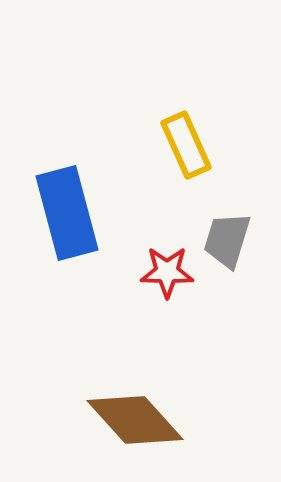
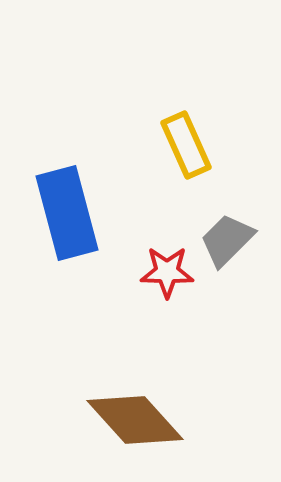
gray trapezoid: rotated 28 degrees clockwise
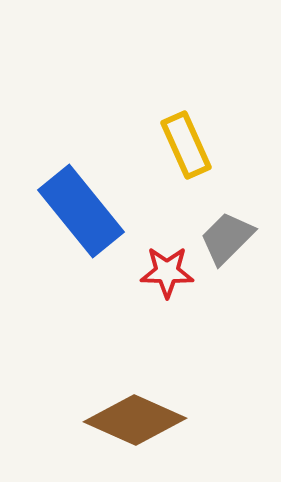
blue rectangle: moved 14 px right, 2 px up; rotated 24 degrees counterclockwise
gray trapezoid: moved 2 px up
brown diamond: rotated 24 degrees counterclockwise
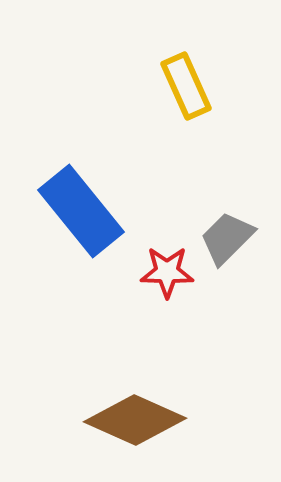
yellow rectangle: moved 59 px up
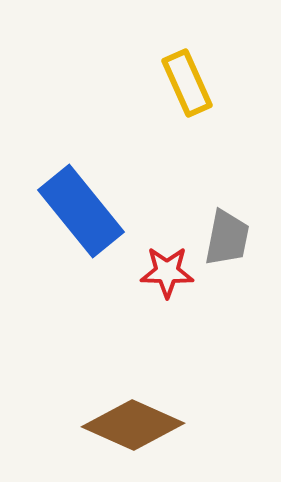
yellow rectangle: moved 1 px right, 3 px up
gray trapezoid: rotated 146 degrees clockwise
brown diamond: moved 2 px left, 5 px down
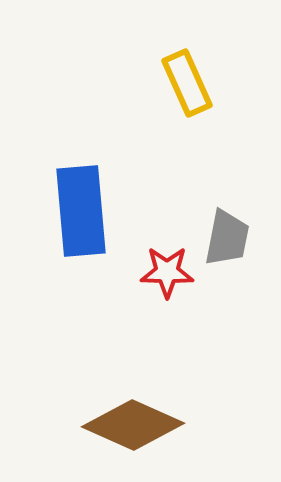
blue rectangle: rotated 34 degrees clockwise
